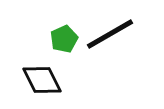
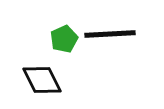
black line: rotated 27 degrees clockwise
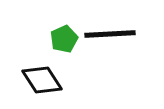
black diamond: rotated 6 degrees counterclockwise
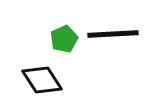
black line: moved 3 px right
